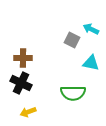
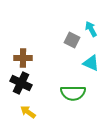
cyan arrow: rotated 35 degrees clockwise
cyan triangle: rotated 12 degrees clockwise
yellow arrow: rotated 56 degrees clockwise
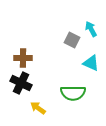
yellow arrow: moved 10 px right, 4 px up
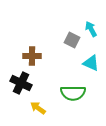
brown cross: moved 9 px right, 2 px up
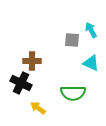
cyan arrow: moved 1 px down
gray square: rotated 21 degrees counterclockwise
brown cross: moved 5 px down
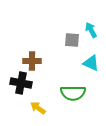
black cross: rotated 15 degrees counterclockwise
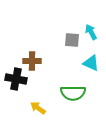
cyan arrow: moved 2 px down
black cross: moved 5 px left, 4 px up
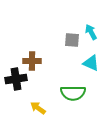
black cross: rotated 20 degrees counterclockwise
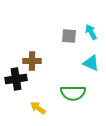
gray square: moved 3 px left, 4 px up
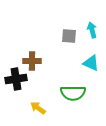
cyan arrow: moved 1 px right, 2 px up; rotated 14 degrees clockwise
